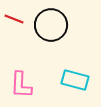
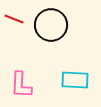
cyan rectangle: rotated 12 degrees counterclockwise
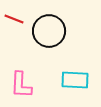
black circle: moved 2 px left, 6 px down
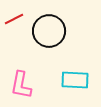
red line: rotated 48 degrees counterclockwise
pink L-shape: rotated 8 degrees clockwise
